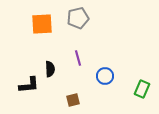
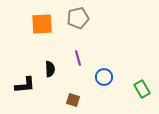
blue circle: moved 1 px left, 1 px down
black L-shape: moved 4 px left
green rectangle: rotated 54 degrees counterclockwise
brown square: rotated 32 degrees clockwise
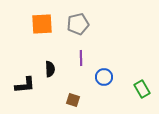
gray pentagon: moved 6 px down
purple line: moved 3 px right; rotated 14 degrees clockwise
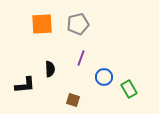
purple line: rotated 21 degrees clockwise
green rectangle: moved 13 px left
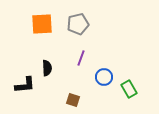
black semicircle: moved 3 px left, 1 px up
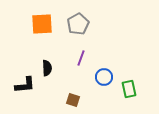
gray pentagon: rotated 15 degrees counterclockwise
green rectangle: rotated 18 degrees clockwise
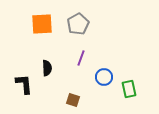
black L-shape: moved 1 px left, 1 px up; rotated 90 degrees counterclockwise
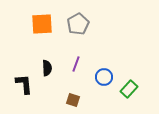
purple line: moved 5 px left, 6 px down
green rectangle: rotated 54 degrees clockwise
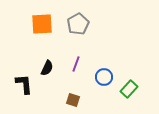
black semicircle: rotated 28 degrees clockwise
